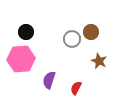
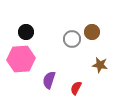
brown circle: moved 1 px right
brown star: moved 1 px right, 4 px down; rotated 14 degrees counterclockwise
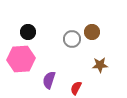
black circle: moved 2 px right
brown star: rotated 14 degrees counterclockwise
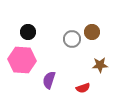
pink hexagon: moved 1 px right, 1 px down; rotated 8 degrees clockwise
red semicircle: moved 7 px right; rotated 136 degrees counterclockwise
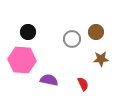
brown circle: moved 4 px right
brown star: moved 1 px right, 6 px up
purple semicircle: rotated 84 degrees clockwise
red semicircle: moved 4 px up; rotated 96 degrees counterclockwise
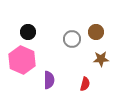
pink hexagon: rotated 20 degrees clockwise
purple semicircle: rotated 78 degrees clockwise
red semicircle: moved 2 px right; rotated 40 degrees clockwise
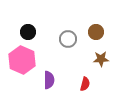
gray circle: moved 4 px left
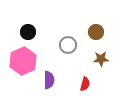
gray circle: moved 6 px down
pink hexagon: moved 1 px right, 1 px down; rotated 12 degrees clockwise
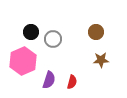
black circle: moved 3 px right
gray circle: moved 15 px left, 6 px up
brown star: moved 1 px down
purple semicircle: rotated 18 degrees clockwise
red semicircle: moved 13 px left, 2 px up
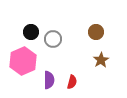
brown star: rotated 28 degrees counterclockwise
purple semicircle: rotated 18 degrees counterclockwise
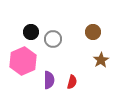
brown circle: moved 3 px left
